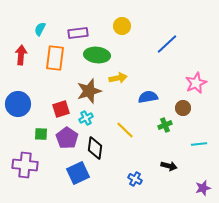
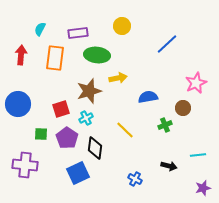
cyan line: moved 1 px left, 11 px down
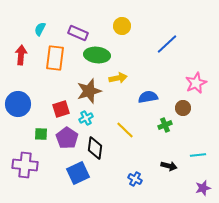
purple rectangle: rotated 30 degrees clockwise
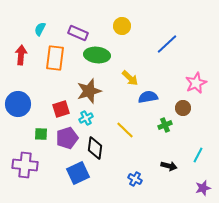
yellow arrow: moved 12 px right; rotated 54 degrees clockwise
purple pentagon: rotated 20 degrees clockwise
cyan line: rotated 56 degrees counterclockwise
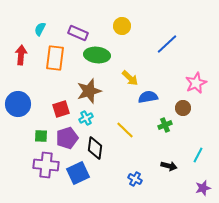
green square: moved 2 px down
purple cross: moved 21 px right
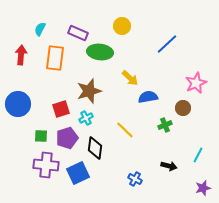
green ellipse: moved 3 px right, 3 px up
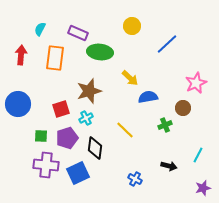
yellow circle: moved 10 px right
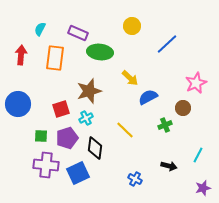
blue semicircle: rotated 18 degrees counterclockwise
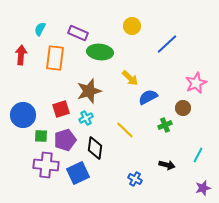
blue circle: moved 5 px right, 11 px down
purple pentagon: moved 2 px left, 2 px down
black arrow: moved 2 px left, 1 px up
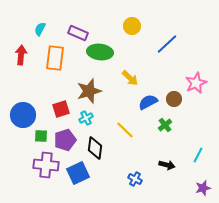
blue semicircle: moved 5 px down
brown circle: moved 9 px left, 9 px up
green cross: rotated 16 degrees counterclockwise
